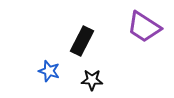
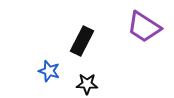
black star: moved 5 px left, 4 px down
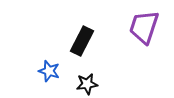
purple trapezoid: rotated 75 degrees clockwise
black star: rotated 10 degrees counterclockwise
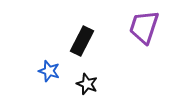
black star: rotated 30 degrees clockwise
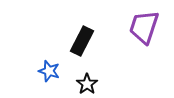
black star: rotated 15 degrees clockwise
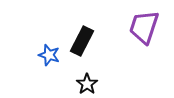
blue star: moved 16 px up
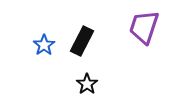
blue star: moved 5 px left, 10 px up; rotated 20 degrees clockwise
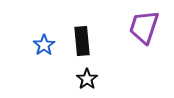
black rectangle: rotated 32 degrees counterclockwise
black star: moved 5 px up
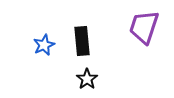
blue star: rotated 10 degrees clockwise
